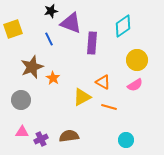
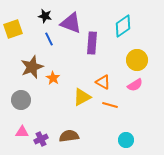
black star: moved 6 px left, 5 px down; rotated 24 degrees clockwise
orange line: moved 1 px right, 2 px up
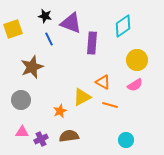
orange star: moved 7 px right, 33 px down; rotated 16 degrees clockwise
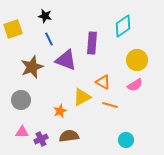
purple triangle: moved 5 px left, 37 px down
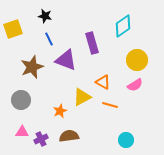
purple rectangle: rotated 20 degrees counterclockwise
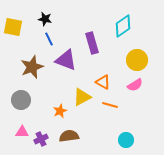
black star: moved 3 px down
yellow square: moved 2 px up; rotated 30 degrees clockwise
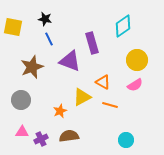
purple triangle: moved 4 px right, 1 px down
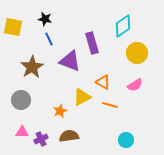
yellow circle: moved 7 px up
brown star: rotated 10 degrees counterclockwise
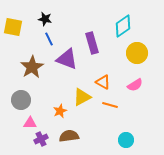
purple triangle: moved 3 px left, 2 px up
pink triangle: moved 8 px right, 9 px up
